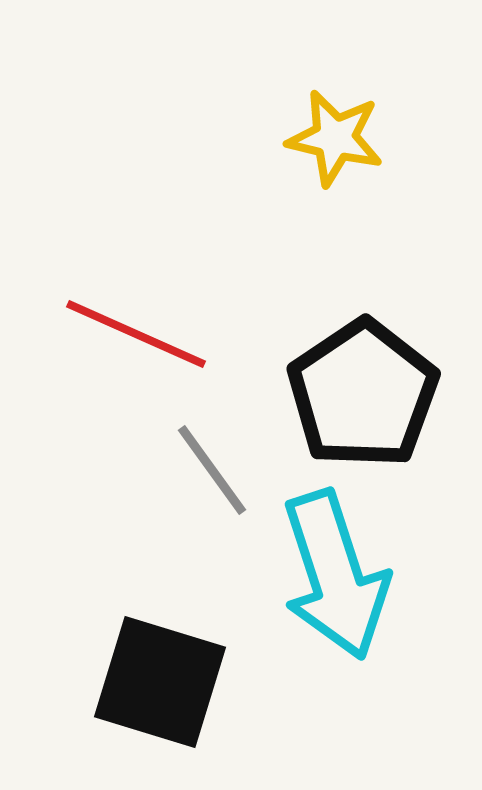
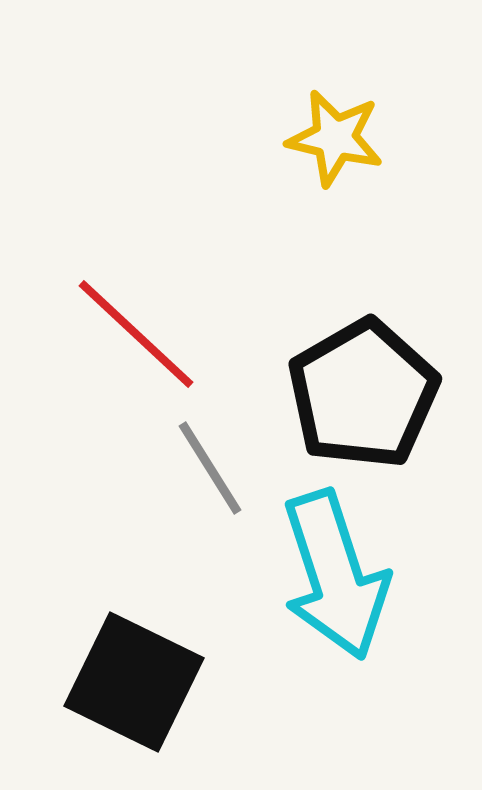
red line: rotated 19 degrees clockwise
black pentagon: rotated 4 degrees clockwise
gray line: moved 2 px left, 2 px up; rotated 4 degrees clockwise
black square: moved 26 px left; rotated 9 degrees clockwise
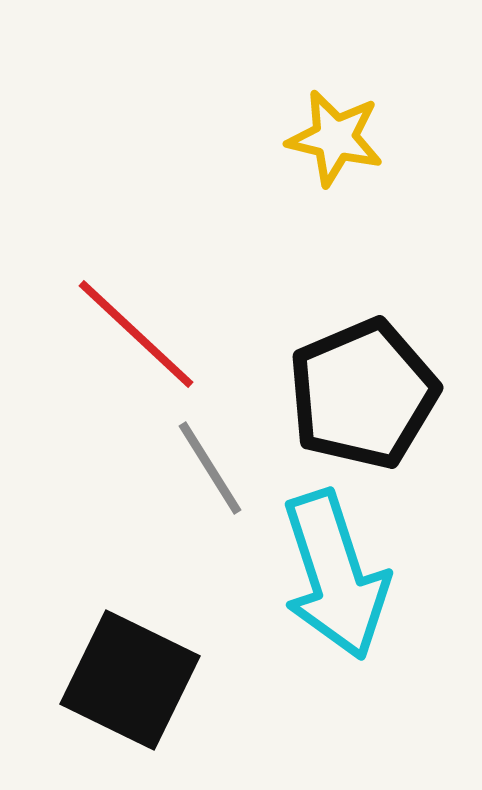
black pentagon: rotated 7 degrees clockwise
black square: moved 4 px left, 2 px up
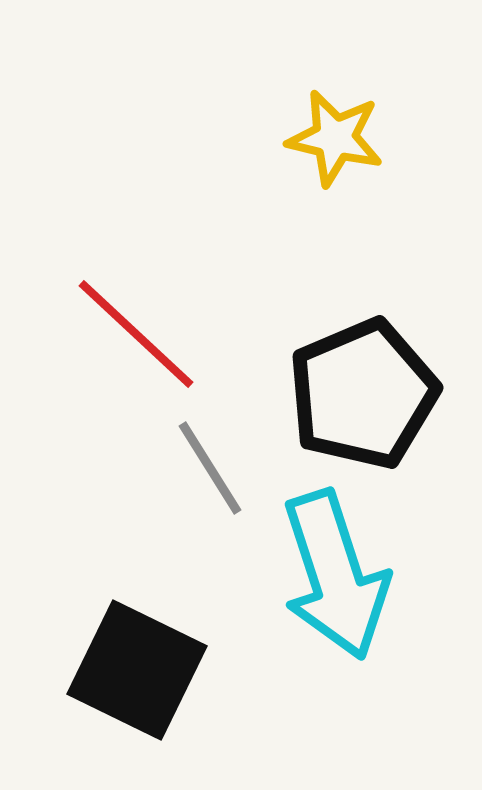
black square: moved 7 px right, 10 px up
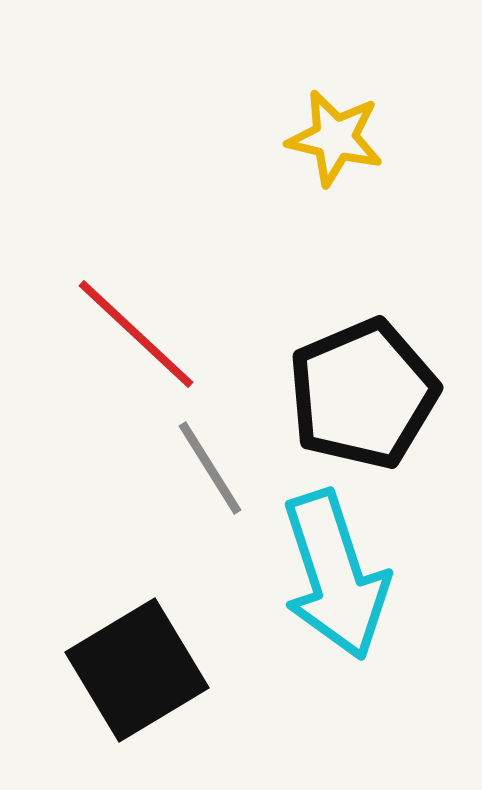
black square: rotated 33 degrees clockwise
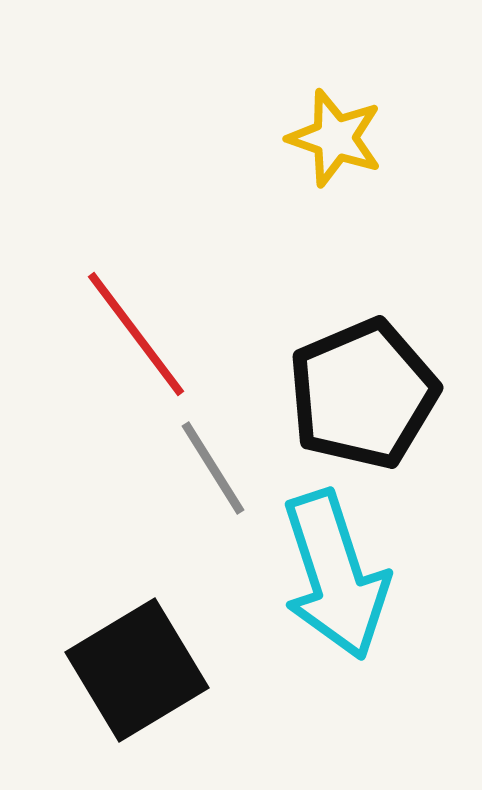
yellow star: rotated 6 degrees clockwise
red line: rotated 10 degrees clockwise
gray line: moved 3 px right
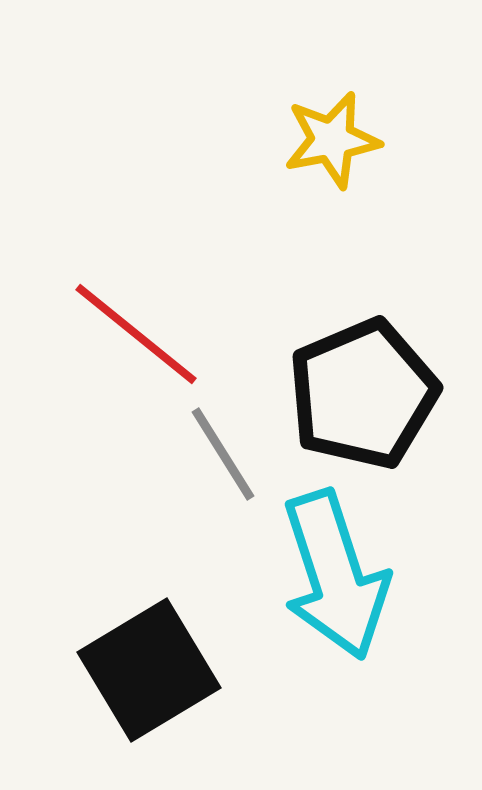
yellow star: moved 3 px left, 2 px down; rotated 30 degrees counterclockwise
red line: rotated 14 degrees counterclockwise
gray line: moved 10 px right, 14 px up
black square: moved 12 px right
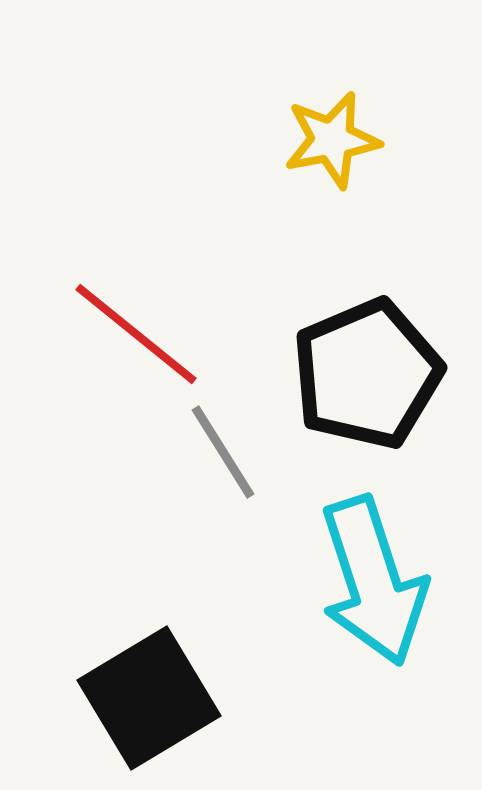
black pentagon: moved 4 px right, 20 px up
gray line: moved 2 px up
cyan arrow: moved 38 px right, 6 px down
black square: moved 28 px down
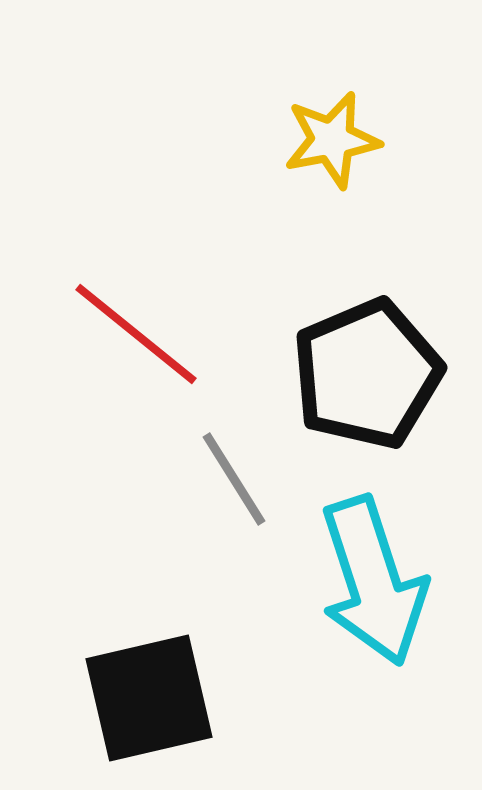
gray line: moved 11 px right, 27 px down
black square: rotated 18 degrees clockwise
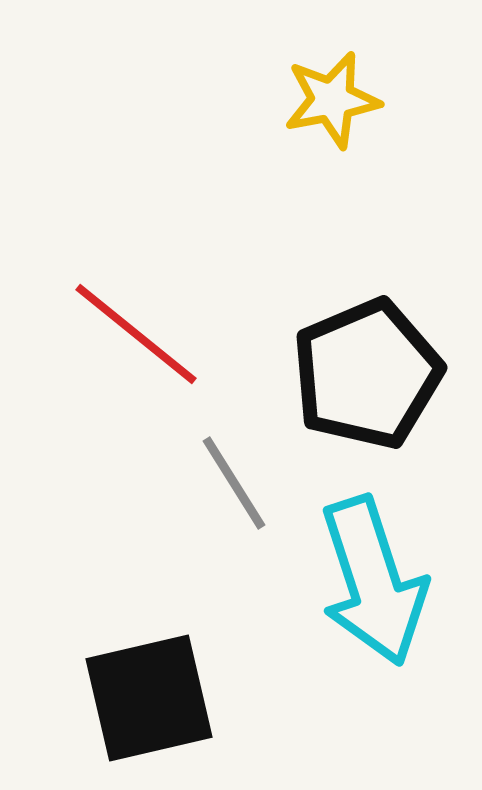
yellow star: moved 40 px up
gray line: moved 4 px down
